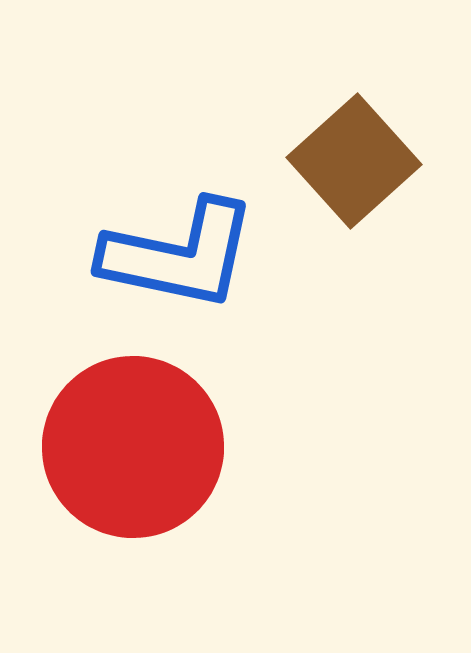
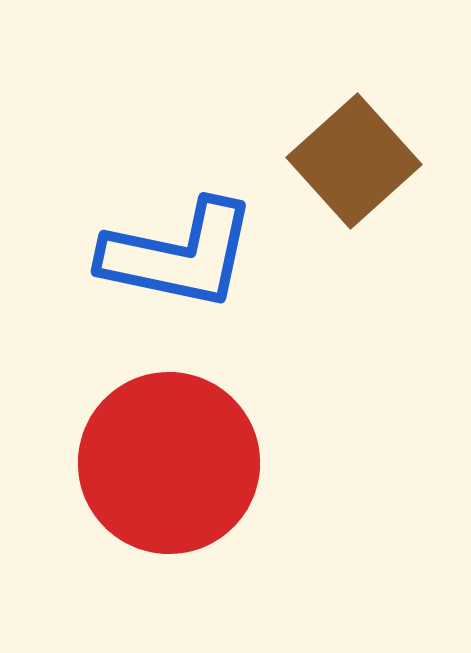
red circle: moved 36 px right, 16 px down
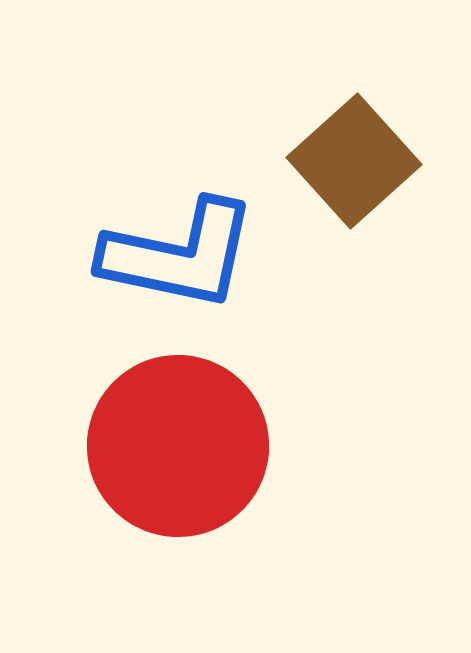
red circle: moved 9 px right, 17 px up
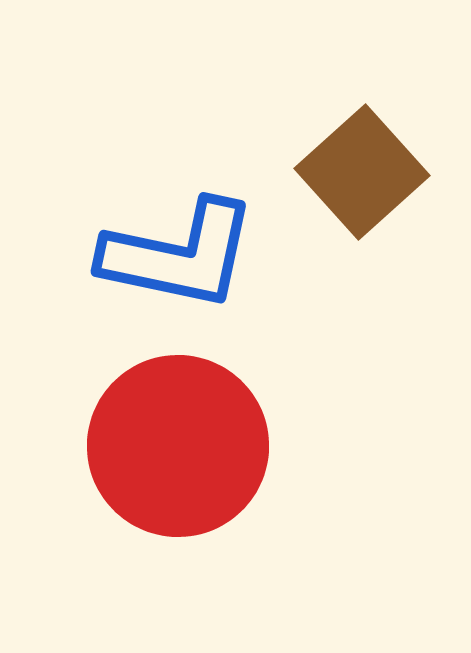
brown square: moved 8 px right, 11 px down
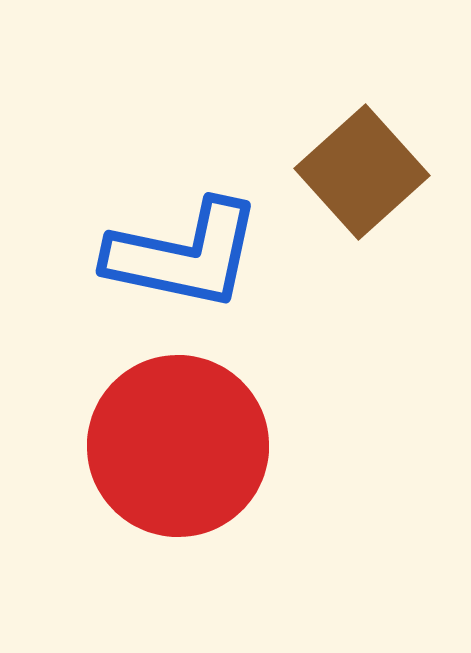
blue L-shape: moved 5 px right
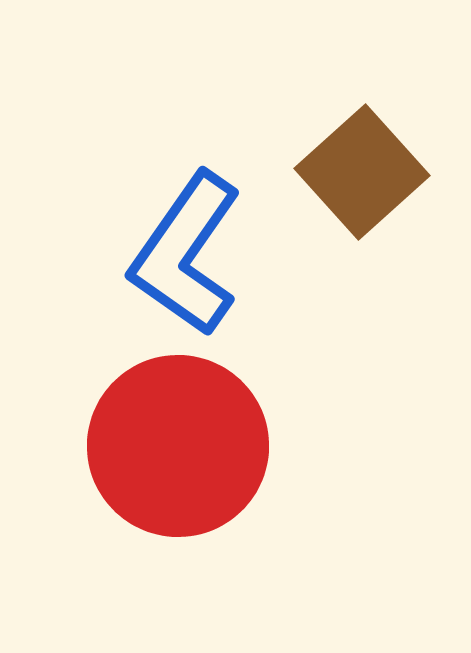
blue L-shape: moved 2 px right, 1 px up; rotated 113 degrees clockwise
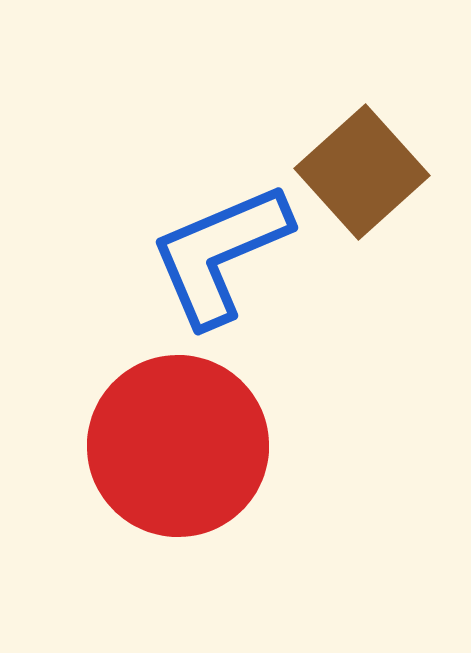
blue L-shape: moved 34 px right; rotated 32 degrees clockwise
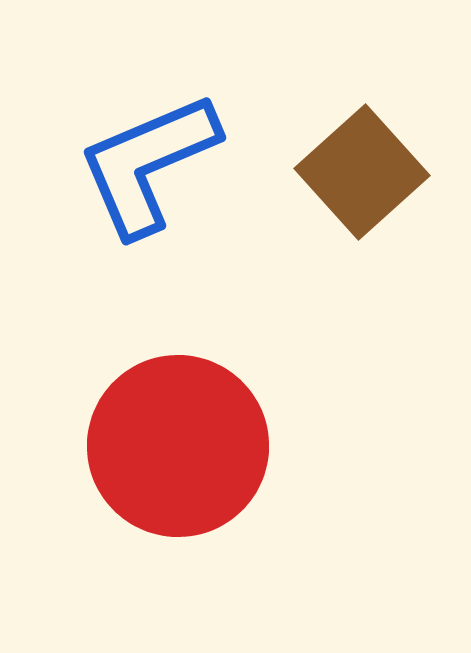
blue L-shape: moved 72 px left, 90 px up
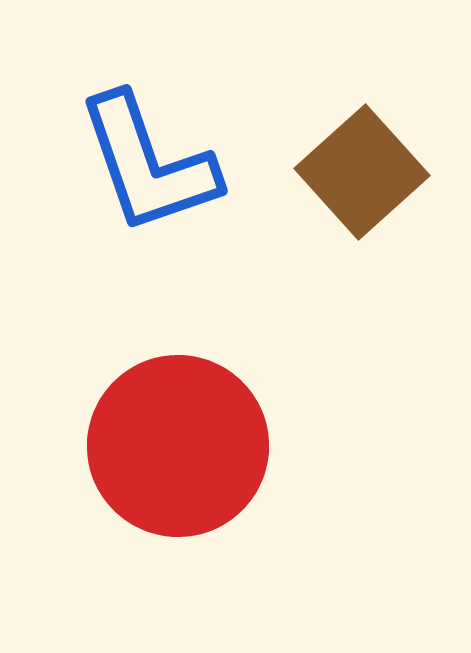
blue L-shape: rotated 86 degrees counterclockwise
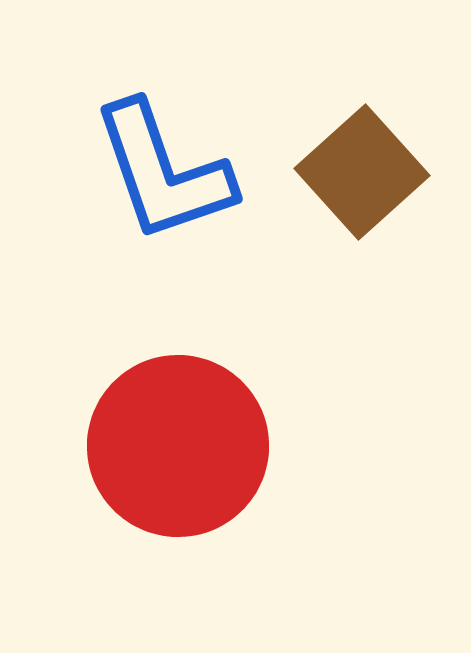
blue L-shape: moved 15 px right, 8 px down
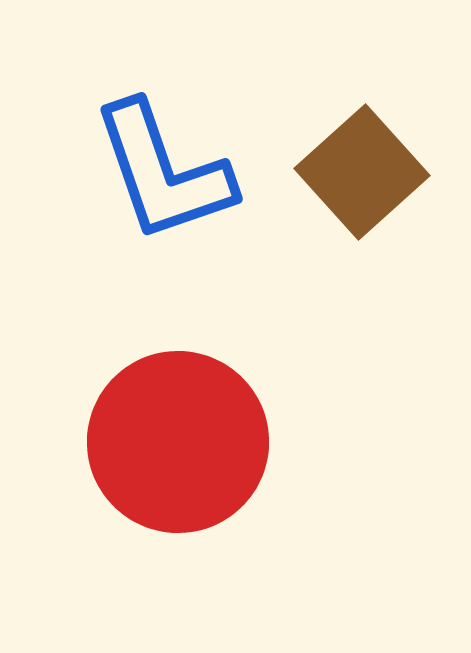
red circle: moved 4 px up
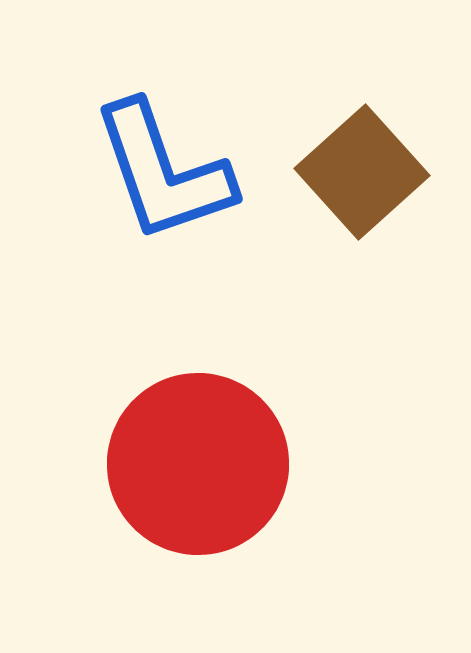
red circle: moved 20 px right, 22 px down
